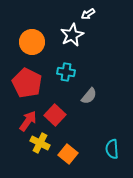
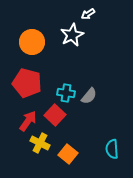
cyan cross: moved 21 px down
red pentagon: rotated 12 degrees counterclockwise
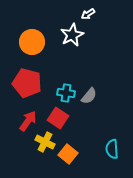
red square: moved 3 px right, 3 px down; rotated 10 degrees counterclockwise
yellow cross: moved 5 px right, 1 px up
